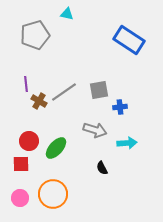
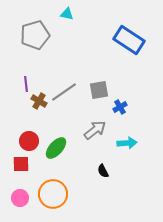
blue cross: rotated 24 degrees counterclockwise
gray arrow: rotated 55 degrees counterclockwise
black semicircle: moved 1 px right, 3 px down
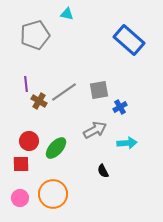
blue rectangle: rotated 8 degrees clockwise
gray arrow: rotated 10 degrees clockwise
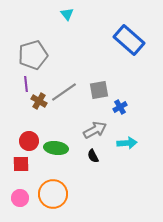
cyan triangle: rotated 40 degrees clockwise
gray pentagon: moved 2 px left, 20 px down
green ellipse: rotated 55 degrees clockwise
black semicircle: moved 10 px left, 15 px up
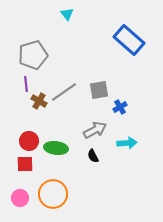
red square: moved 4 px right
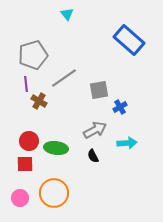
gray line: moved 14 px up
orange circle: moved 1 px right, 1 px up
